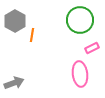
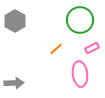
orange line: moved 24 px right, 14 px down; rotated 40 degrees clockwise
gray arrow: rotated 18 degrees clockwise
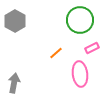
orange line: moved 4 px down
gray arrow: rotated 78 degrees counterclockwise
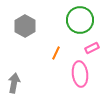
gray hexagon: moved 10 px right, 5 px down
orange line: rotated 24 degrees counterclockwise
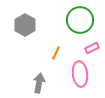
gray hexagon: moved 1 px up
gray arrow: moved 25 px right
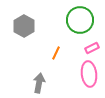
gray hexagon: moved 1 px left, 1 px down
pink ellipse: moved 9 px right
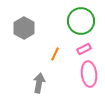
green circle: moved 1 px right, 1 px down
gray hexagon: moved 2 px down
pink rectangle: moved 8 px left, 1 px down
orange line: moved 1 px left, 1 px down
